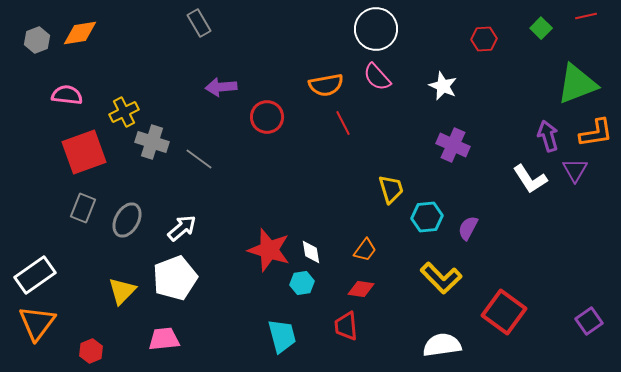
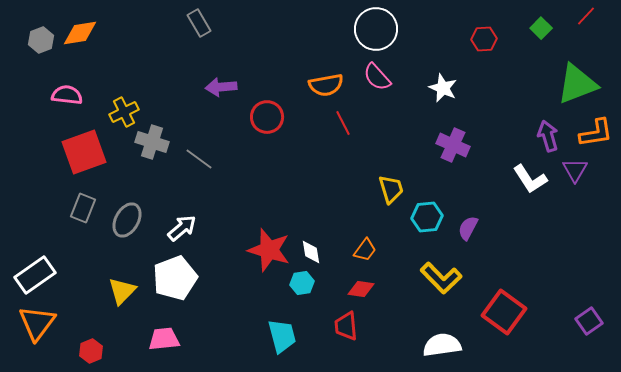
red line at (586, 16): rotated 35 degrees counterclockwise
gray hexagon at (37, 40): moved 4 px right
white star at (443, 86): moved 2 px down
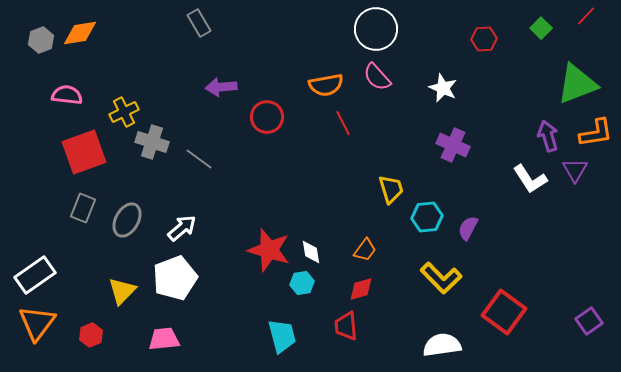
red diamond at (361, 289): rotated 24 degrees counterclockwise
red hexagon at (91, 351): moved 16 px up
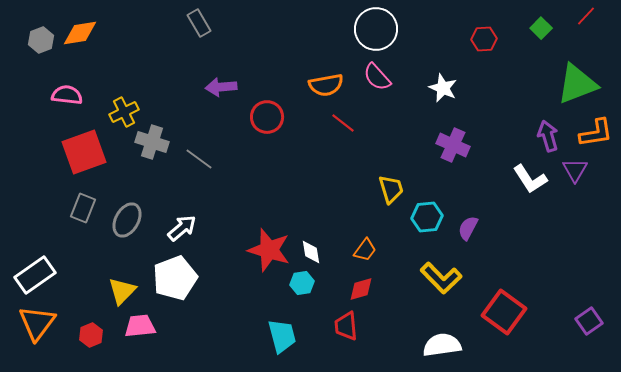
red line at (343, 123): rotated 25 degrees counterclockwise
pink trapezoid at (164, 339): moved 24 px left, 13 px up
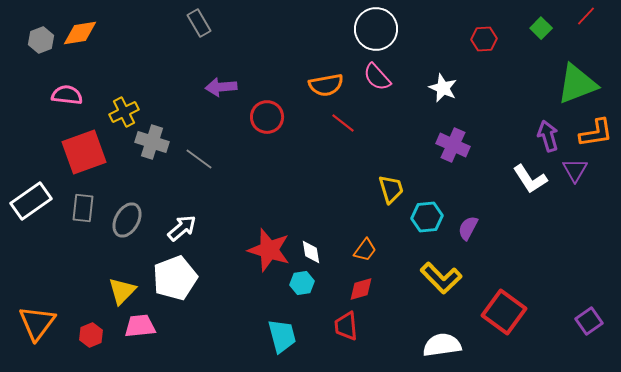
gray rectangle at (83, 208): rotated 16 degrees counterclockwise
white rectangle at (35, 275): moved 4 px left, 74 px up
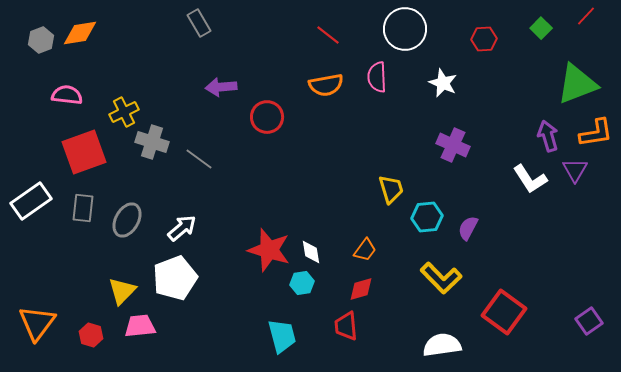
white circle at (376, 29): moved 29 px right
pink semicircle at (377, 77): rotated 40 degrees clockwise
white star at (443, 88): moved 5 px up
red line at (343, 123): moved 15 px left, 88 px up
red hexagon at (91, 335): rotated 20 degrees counterclockwise
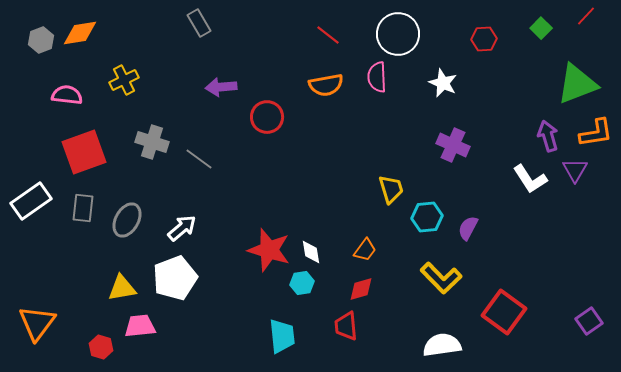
white circle at (405, 29): moved 7 px left, 5 px down
yellow cross at (124, 112): moved 32 px up
yellow triangle at (122, 291): moved 3 px up; rotated 36 degrees clockwise
red hexagon at (91, 335): moved 10 px right, 12 px down
cyan trapezoid at (282, 336): rotated 9 degrees clockwise
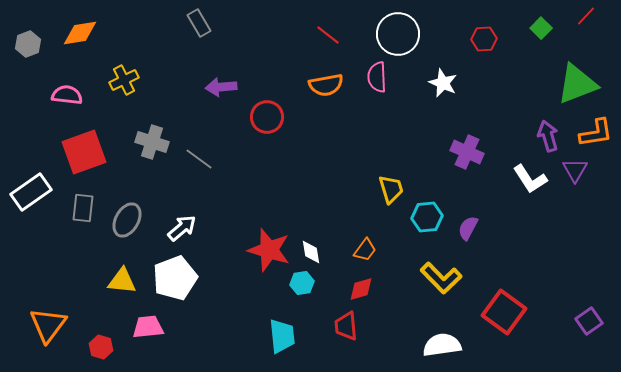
gray hexagon at (41, 40): moved 13 px left, 4 px down
purple cross at (453, 145): moved 14 px right, 7 px down
white rectangle at (31, 201): moved 9 px up
yellow triangle at (122, 288): moved 7 px up; rotated 16 degrees clockwise
orange triangle at (37, 323): moved 11 px right, 2 px down
pink trapezoid at (140, 326): moved 8 px right, 1 px down
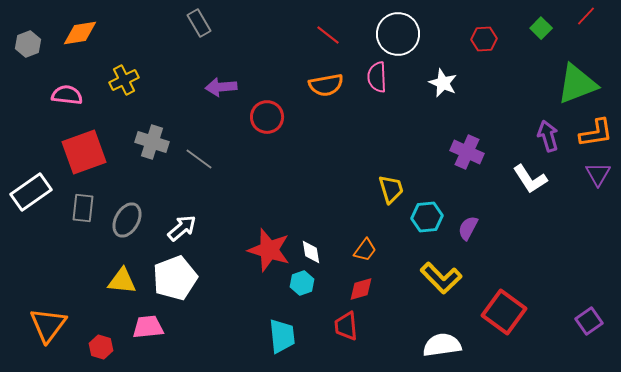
purple triangle at (575, 170): moved 23 px right, 4 px down
cyan hexagon at (302, 283): rotated 10 degrees counterclockwise
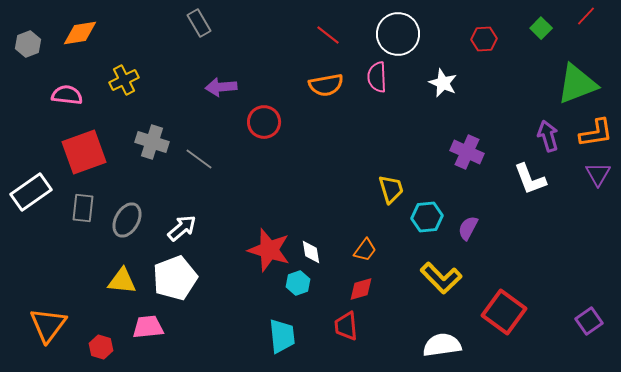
red circle at (267, 117): moved 3 px left, 5 px down
white L-shape at (530, 179): rotated 12 degrees clockwise
cyan hexagon at (302, 283): moved 4 px left
